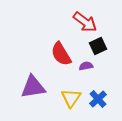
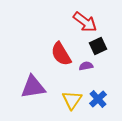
yellow triangle: moved 1 px right, 2 px down
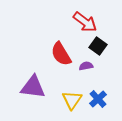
black square: rotated 30 degrees counterclockwise
purple triangle: rotated 16 degrees clockwise
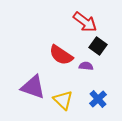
red semicircle: moved 1 px down; rotated 25 degrees counterclockwise
purple semicircle: rotated 16 degrees clockwise
purple triangle: rotated 12 degrees clockwise
yellow triangle: moved 9 px left; rotated 20 degrees counterclockwise
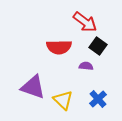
red semicircle: moved 2 px left, 8 px up; rotated 35 degrees counterclockwise
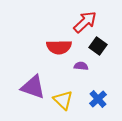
red arrow: rotated 80 degrees counterclockwise
purple semicircle: moved 5 px left
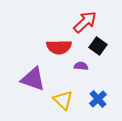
purple triangle: moved 8 px up
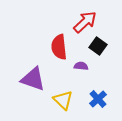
red semicircle: rotated 85 degrees clockwise
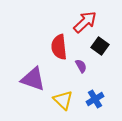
black square: moved 2 px right
purple semicircle: rotated 56 degrees clockwise
blue cross: moved 3 px left; rotated 12 degrees clockwise
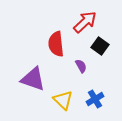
red semicircle: moved 3 px left, 3 px up
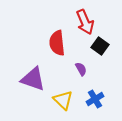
red arrow: rotated 110 degrees clockwise
red semicircle: moved 1 px right, 1 px up
purple semicircle: moved 3 px down
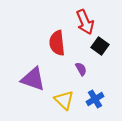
yellow triangle: moved 1 px right
